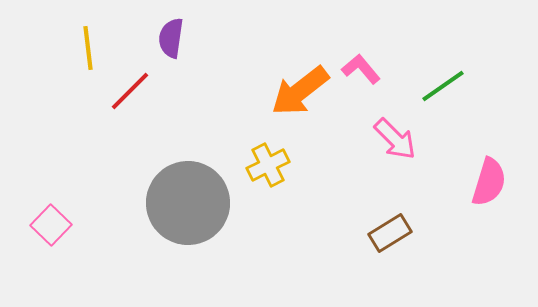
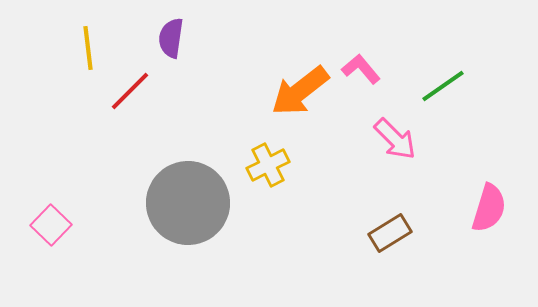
pink semicircle: moved 26 px down
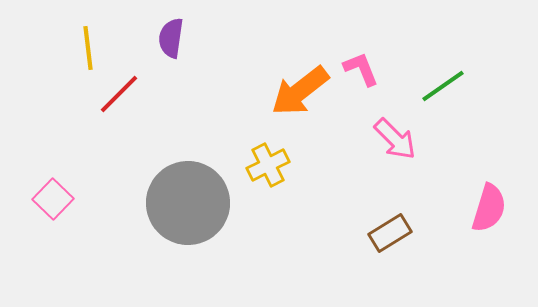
pink L-shape: rotated 18 degrees clockwise
red line: moved 11 px left, 3 px down
pink square: moved 2 px right, 26 px up
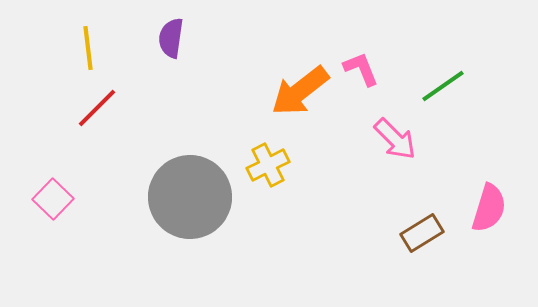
red line: moved 22 px left, 14 px down
gray circle: moved 2 px right, 6 px up
brown rectangle: moved 32 px right
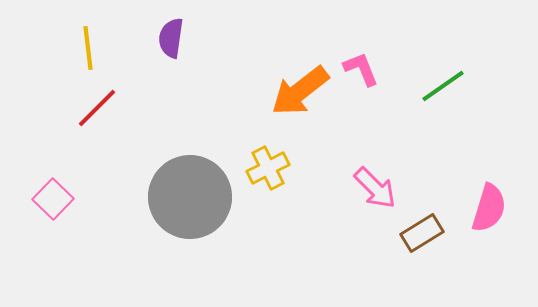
pink arrow: moved 20 px left, 49 px down
yellow cross: moved 3 px down
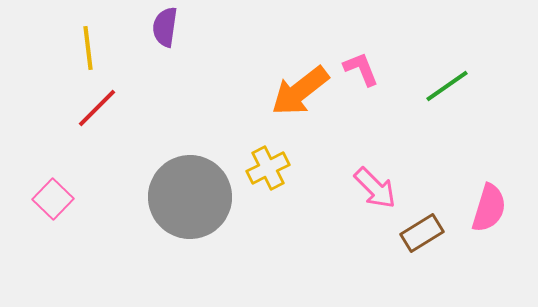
purple semicircle: moved 6 px left, 11 px up
green line: moved 4 px right
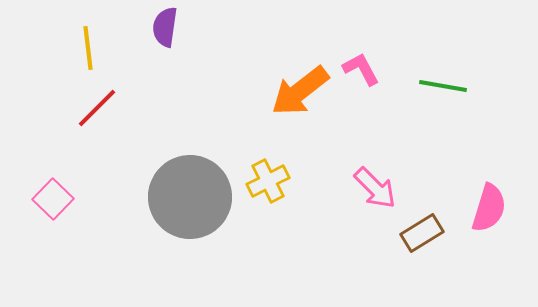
pink L-shape: rotated 6 degrees counterclockwise
green line: moved 4 px left; rotated 45 degrees clockwise
yellow cross: moved 13 px down
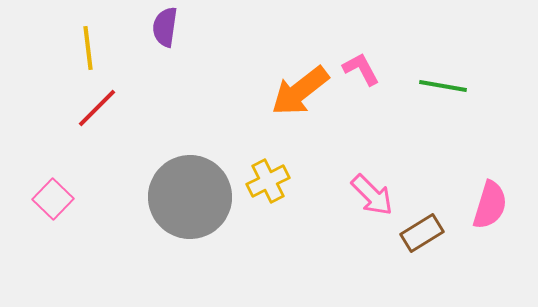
pink arrow: moved 3 px left, 7 px down
pink semicircle: moved 1 px right, 3 px up
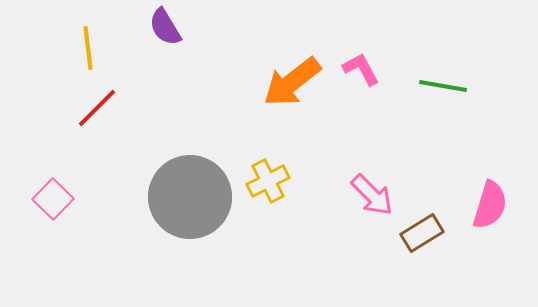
purple semicircle: rotated 39 degrees counterclockwise
orange arrow: moved 8 px left, 9 px up
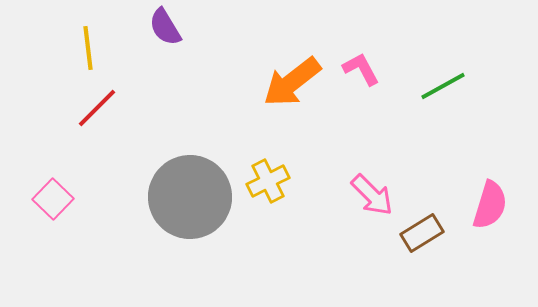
green line: rotated 39 degrees counterclockwise
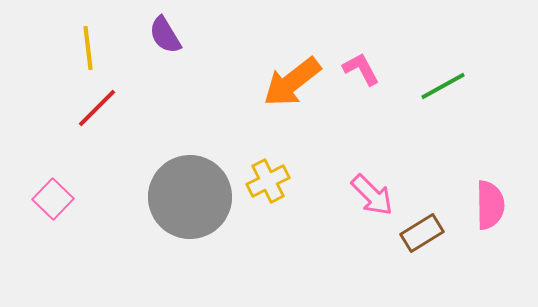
purple semicircle: moved 8 px down
pink semicircle: rotated 18 degrees counterclockwise
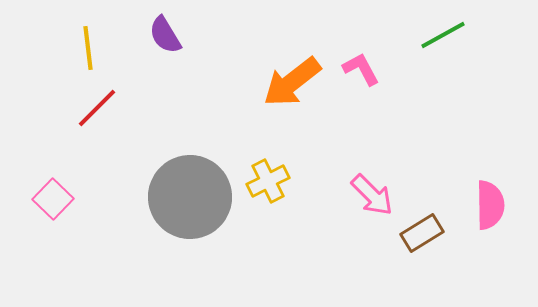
green line: moved 51 px up
